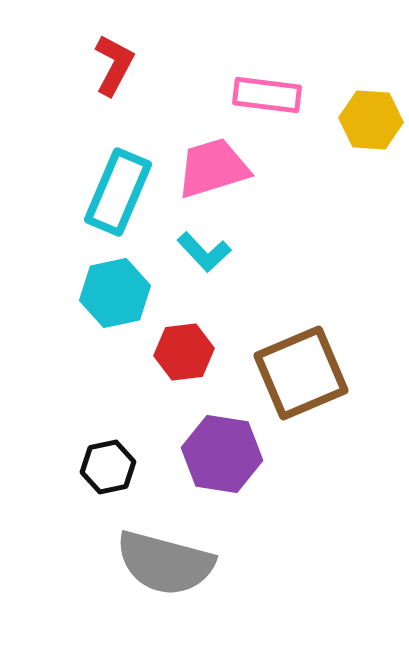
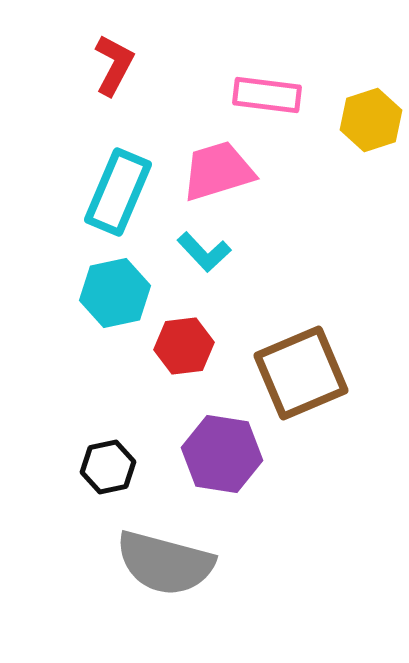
yellow hexagon: rotated 22 degrees counterclockwise
pink trapezoid: moved 5 px right, 3 px down
red hexagon: moved 6 px up
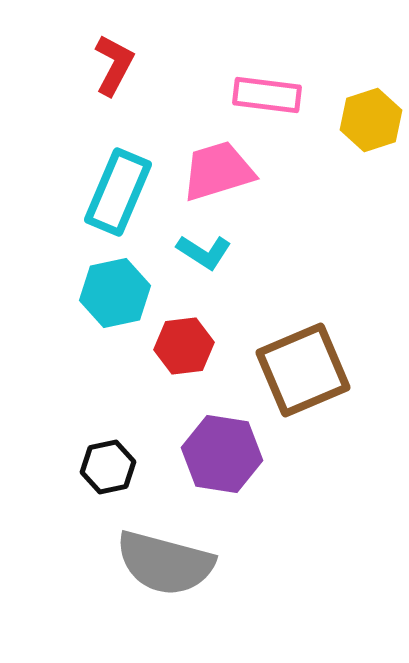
cyan L-shape: rotated 14 degrees counterclockwise
brown square: moved 2 px right, 3 px up
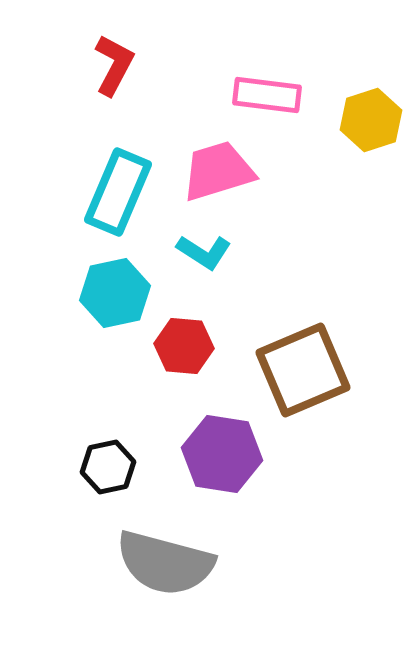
red hexagon: rotated 12 degrees clockwise
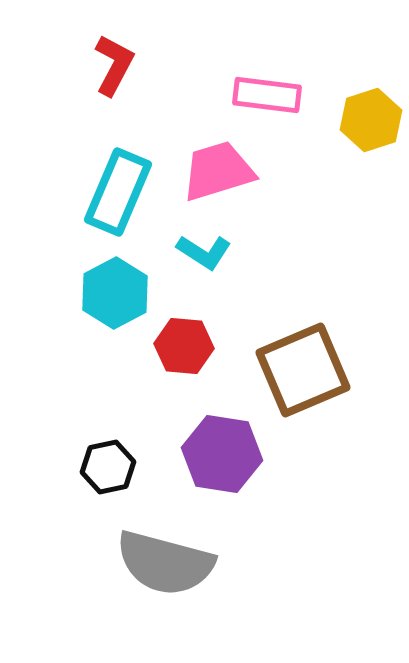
cyan hexagon: rotated 16 degrees counterclockwise
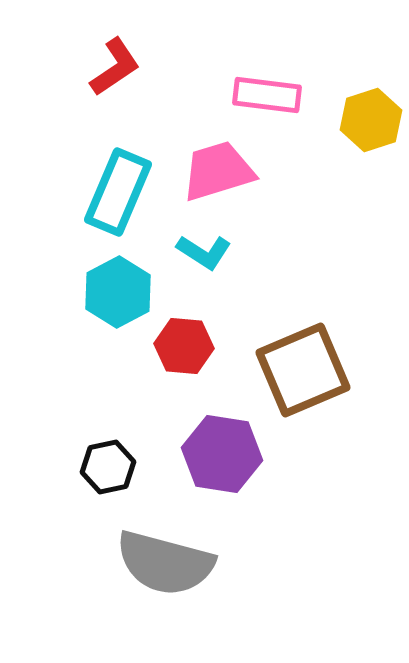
red L-shape: moved 1 px right, 2 px down; rotated 28 degrees clockwise
cyan hexagon: moved 3 px right, 1 px up
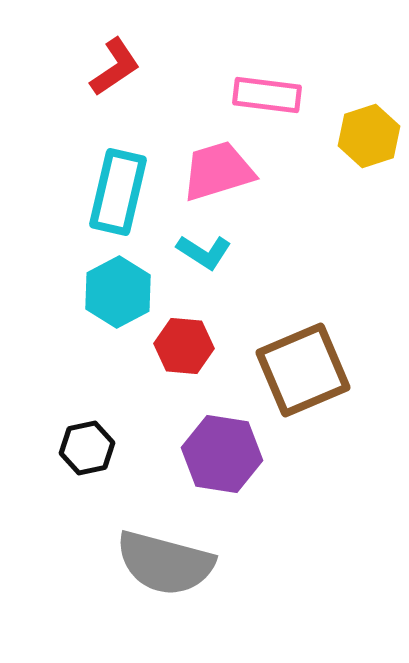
yellow hexagon: moved 2 px left, 16 px down
cyan rectangle: rotated 10 degrees counterclockwise
black hexagon: moved 21 px left, 19 px up
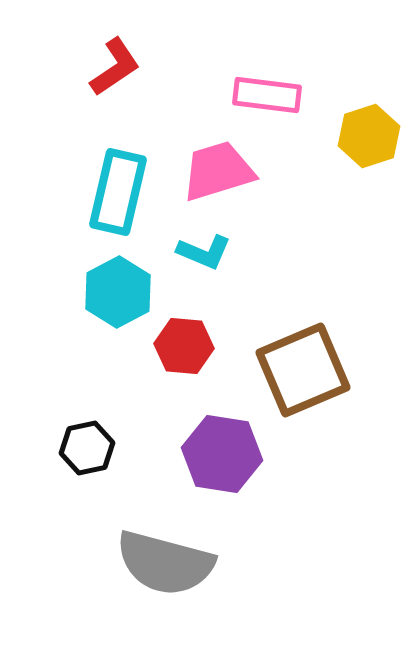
cyan L-shape: rotated 10 degrees counterclockwise
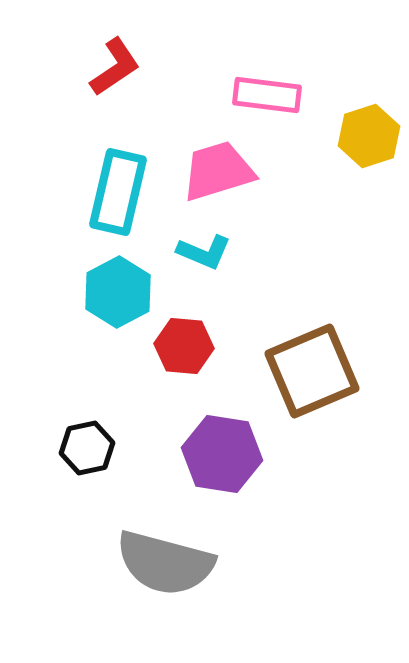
brown square: moved 9 px right, 1 px down
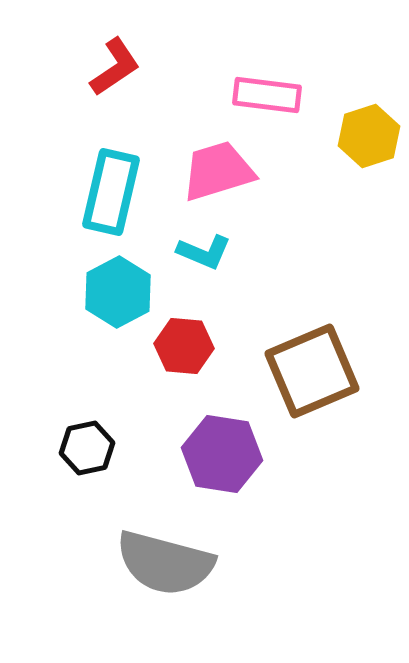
cyan rectangle: moved 7 px left
